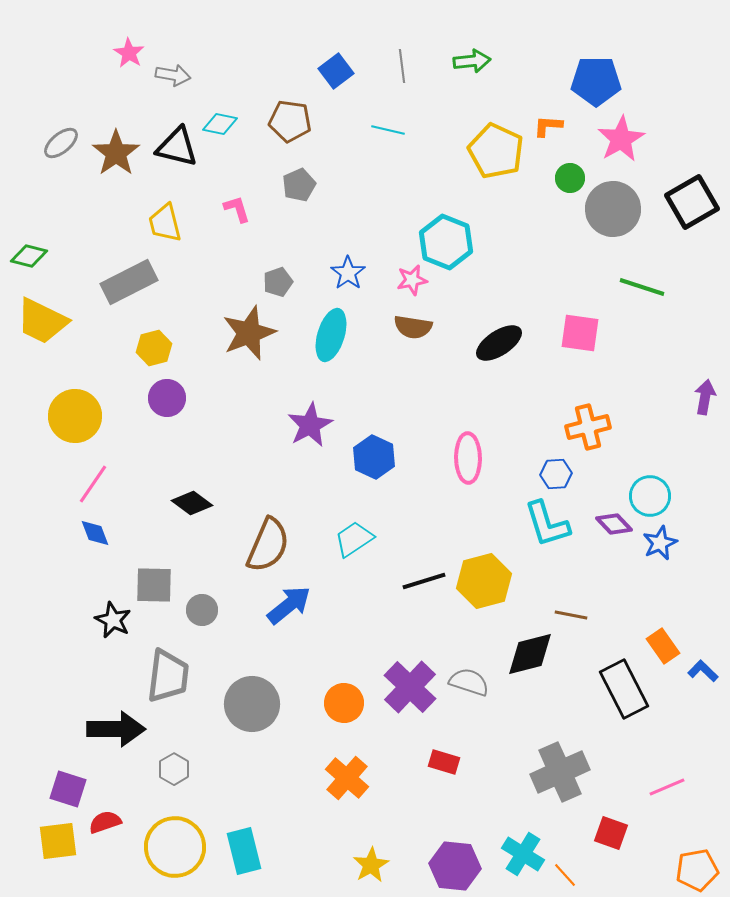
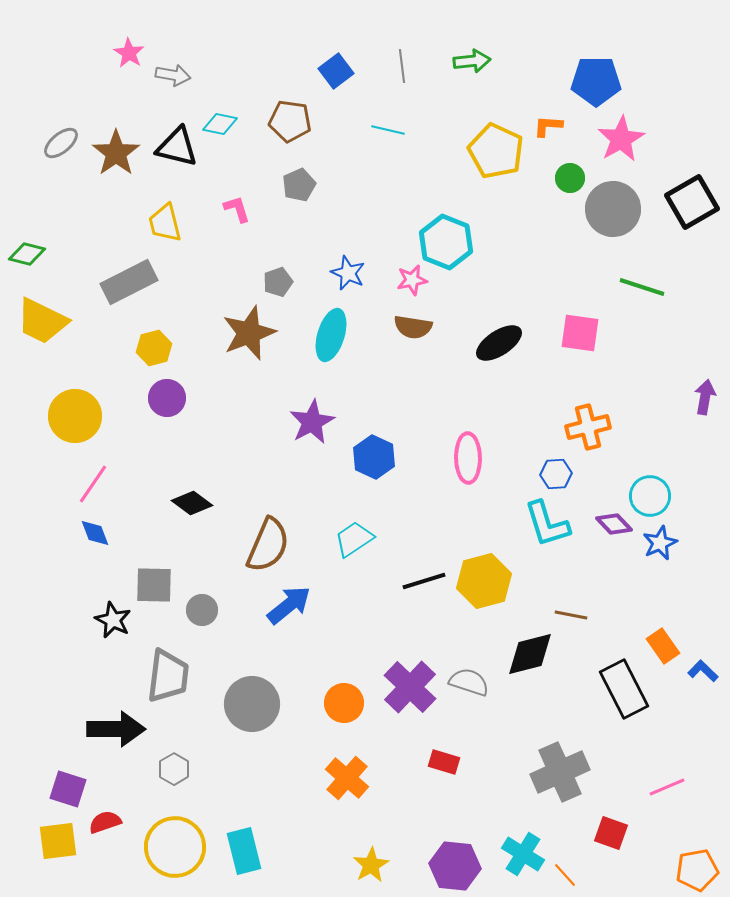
green diamond at (29, 256): moved 2 px left, 2 px up
blue star at (348, 273): rotated 12 degrees counterclockwise
purple star at (310, 425): moved 2 px right, 3 px up
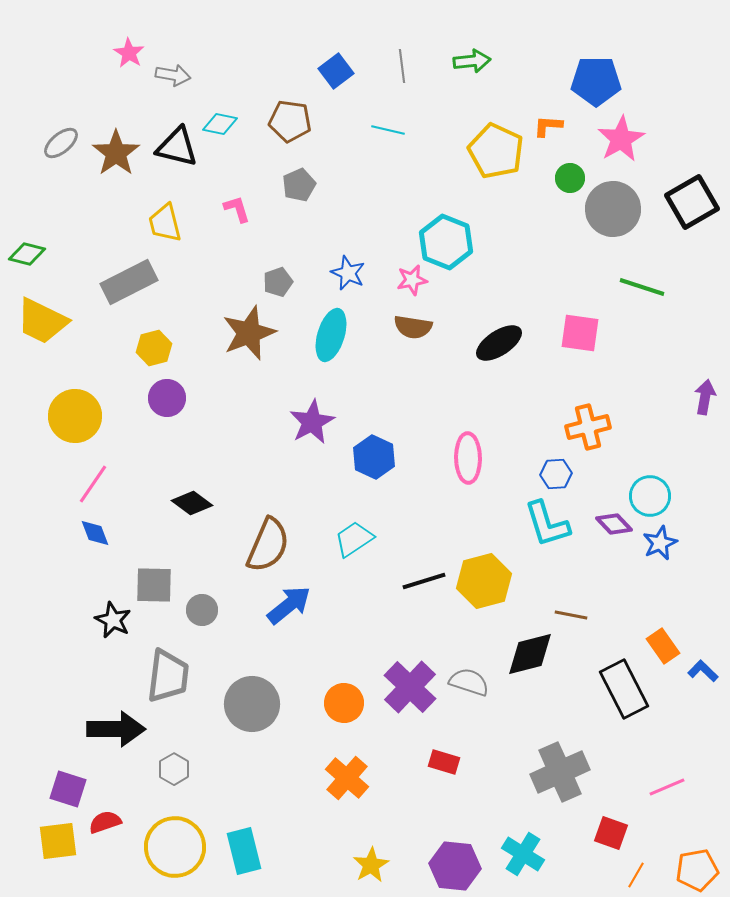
orange line at (565, 875): moved 71 px right; rotated 72 degrees clockwise
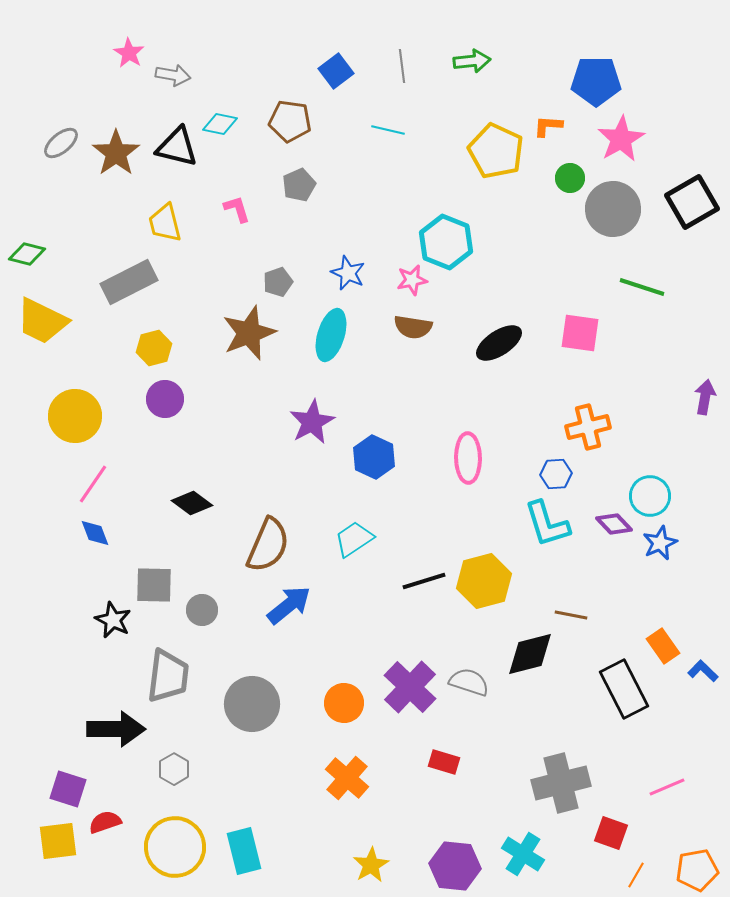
purple circle at (167, 398): moved 2 px left, 1 px down
gray cross at (560, 772): moved 1 px right, 11 px down; rotated 10 degrees clockwise
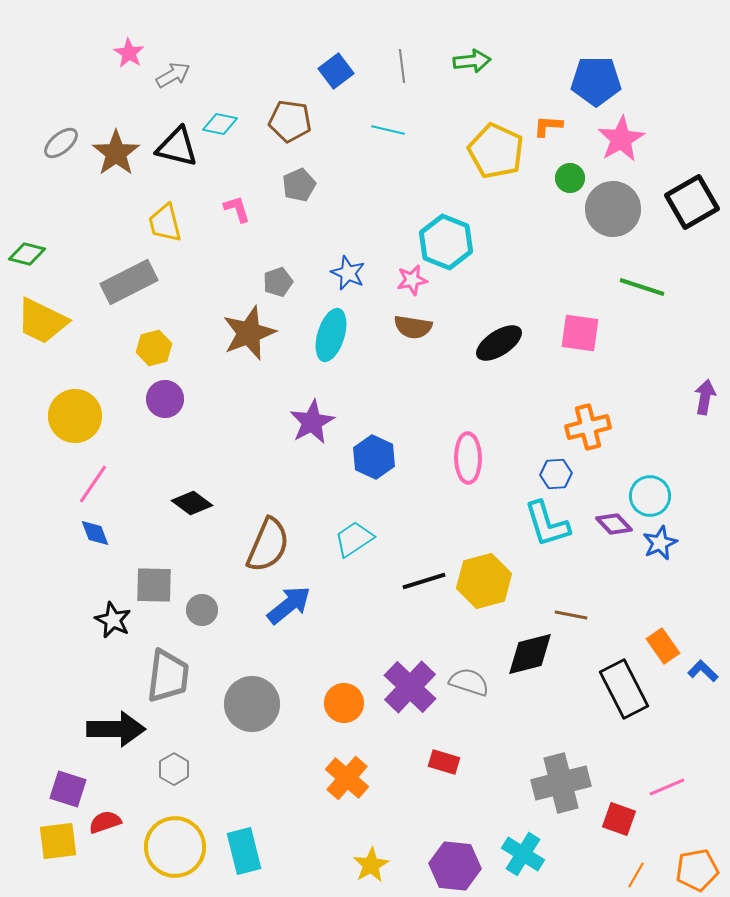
gray arrow at (173, 75): rotated 40 degrees counterclockwise
red square at (611, 833): moved 8 px right, 14 px up
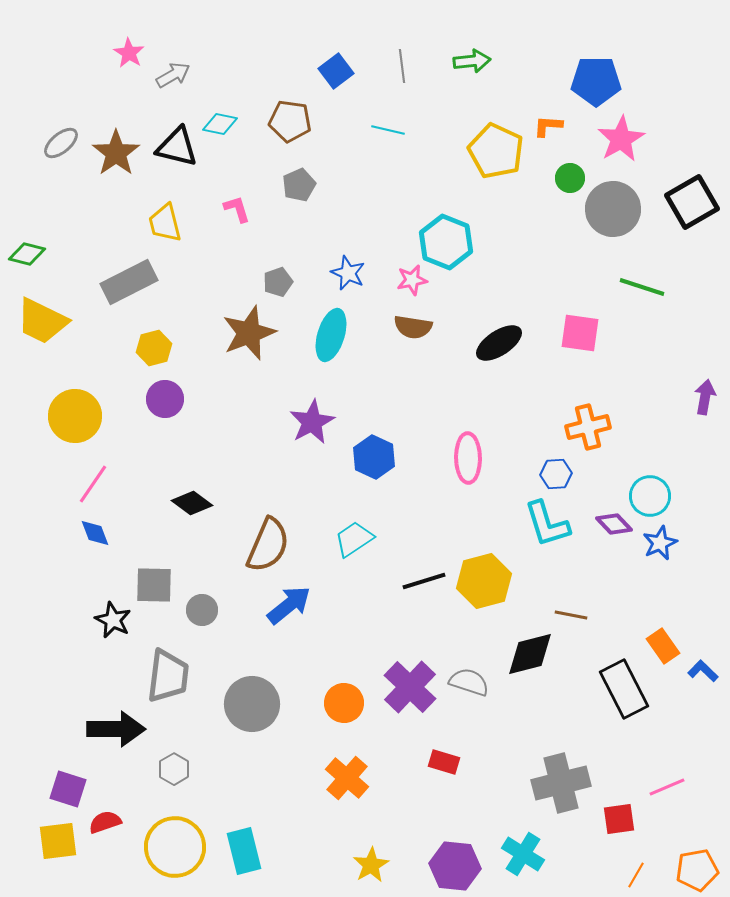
red square at (619, 819): rotated 28 degrees counterclockwise
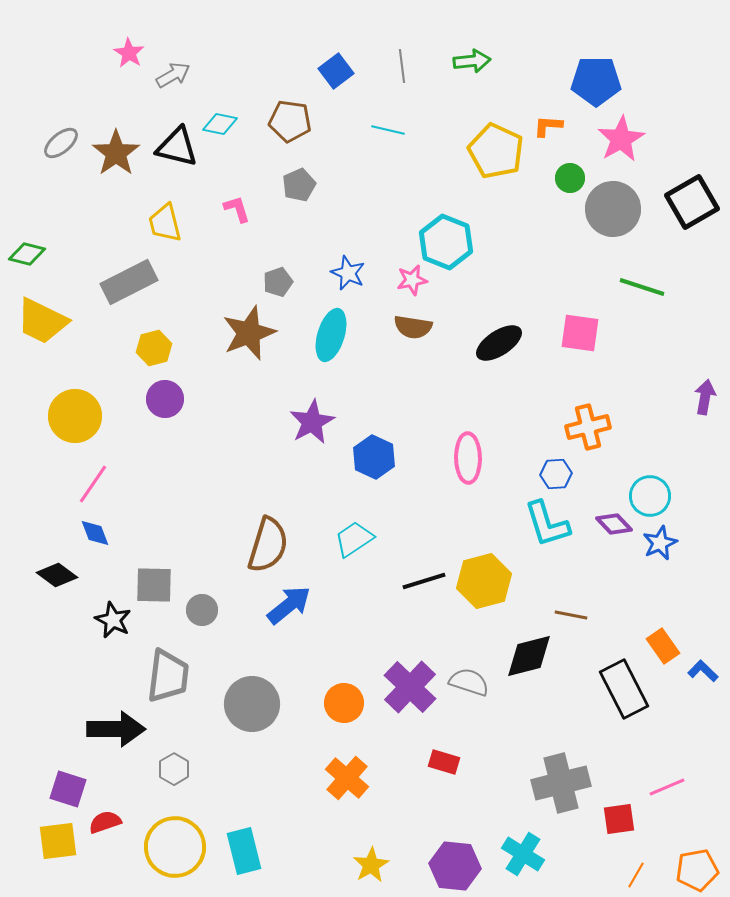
black diamond at (192, 503): moved 135 px left, 72 px down
brown semicircle at (268, 545): rotated 6 degrees counterclockwise
black diamond at (530, 654): moved 1 px left, 2 px down
